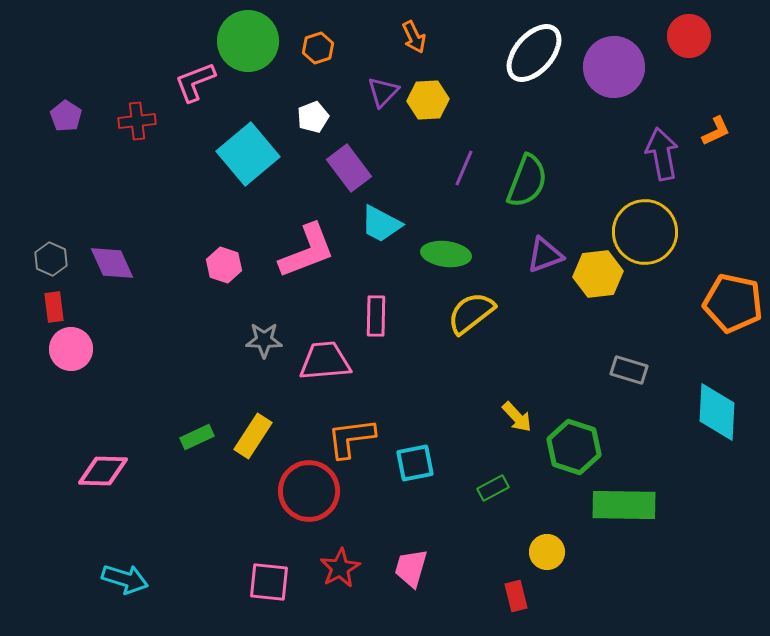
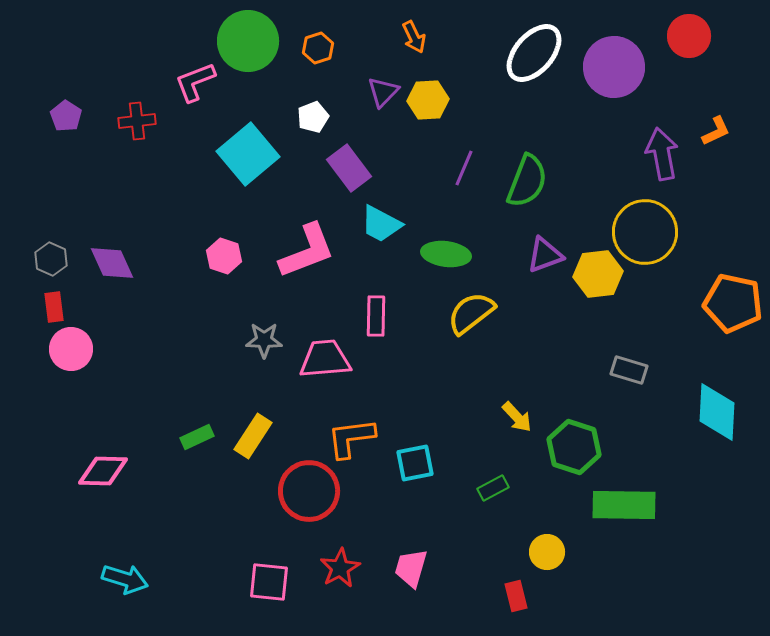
pink hexagon at (224, 265): moved 9 px up
pink trapezoid at (325, 361): moved 2 px up
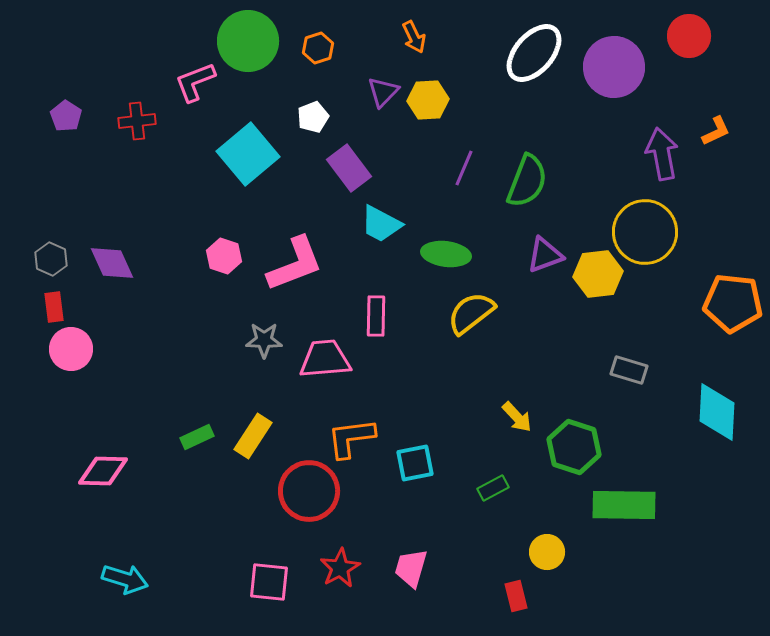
pink L-shape at (307, 251): moved 12 px left, 13 px down
orange pentagon at (733, 303): rotated 6 degrees counterclockwise
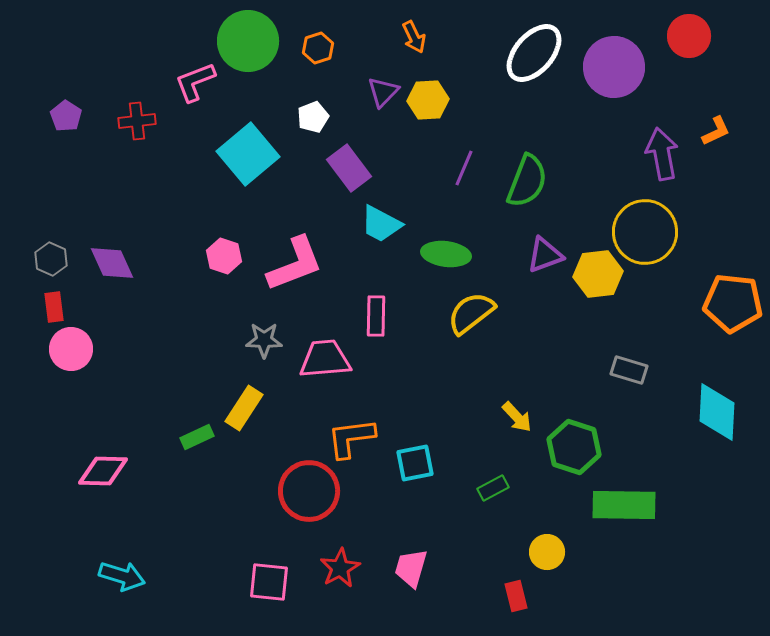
yellow rectangle at (253, 436): moved 9 px left, 28 px up
cyan arrow at (125, 579): moved 3 px left, 3 px up
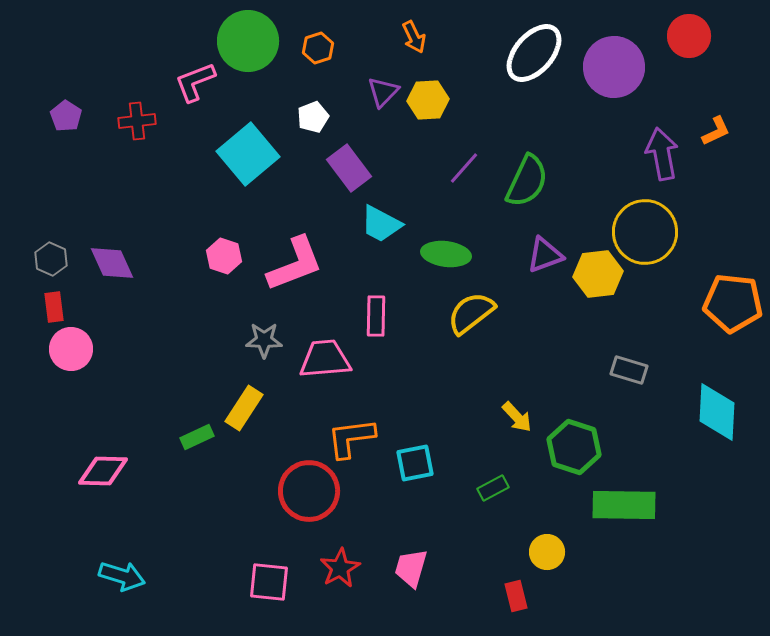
purple line at (464, 168): rotated 18 degrees clockwise
green semicircle at (527, 181): rotated 4 degrees clockwise
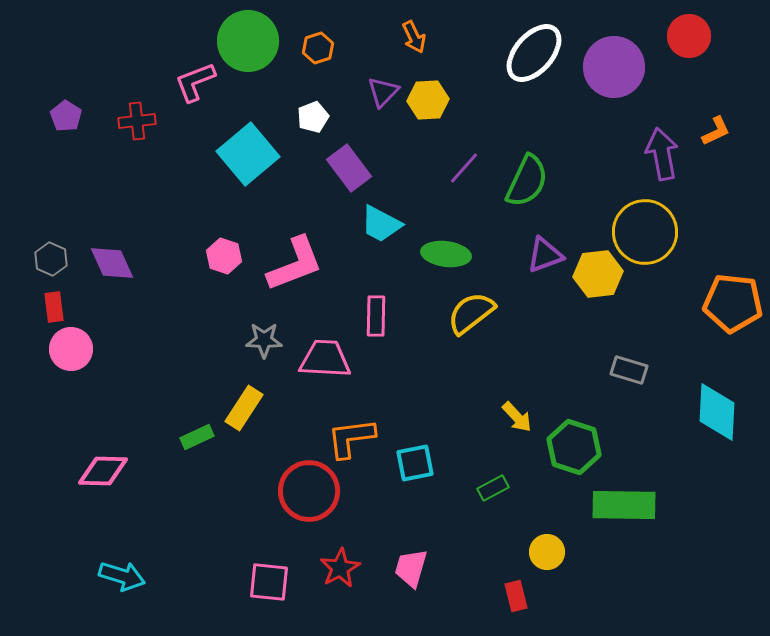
pink trapezoid at (325, 359): rotated 8 degrees clockwise
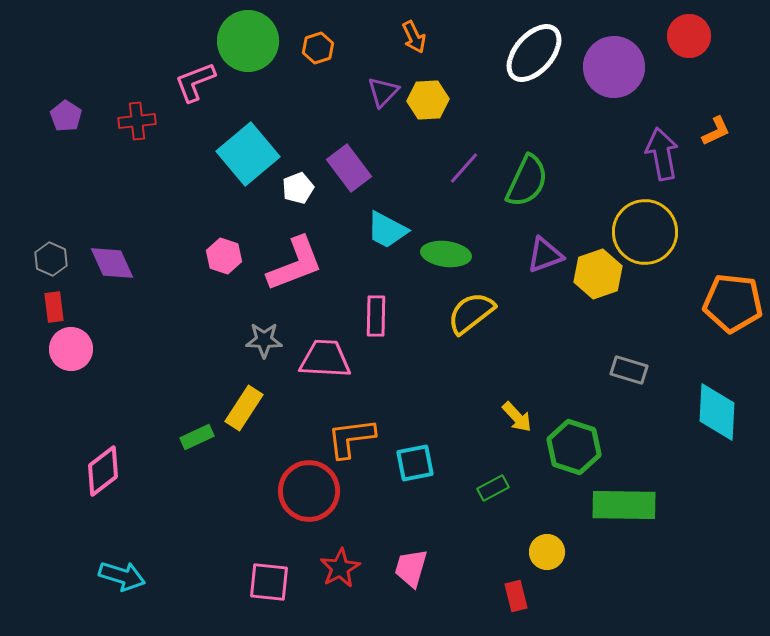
white pentagon at (313, 117): moved 15 px left, 71 px down
cyan trapezoid at (381, 224): moved 6 px right, 6 px down
yellow hexagon at (598, 274): rotated 12 degrees counterclockwise
pink diamond at (103, 471): rotated 39 degrees counterclockwise
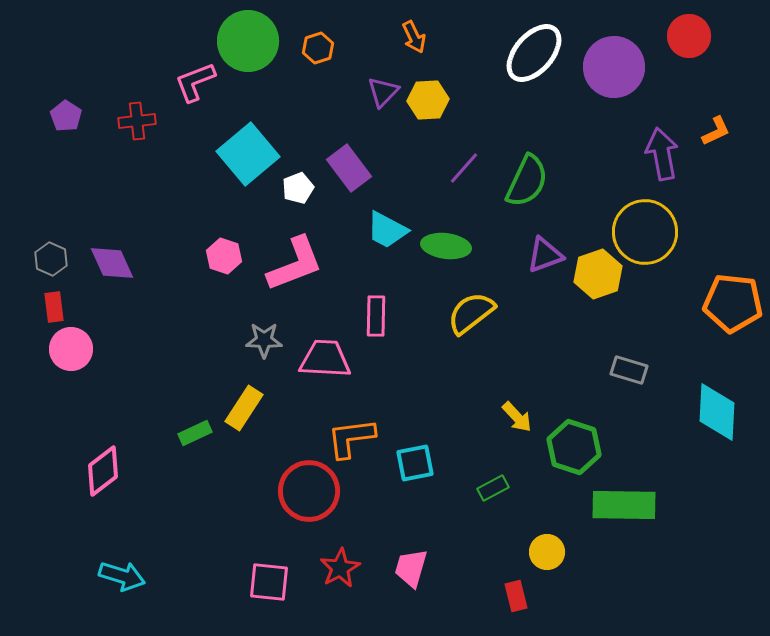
green ellipse at (446, 254): moved 8 px up
green rectangle at (197, 437): moved 2 px left, 4 px up
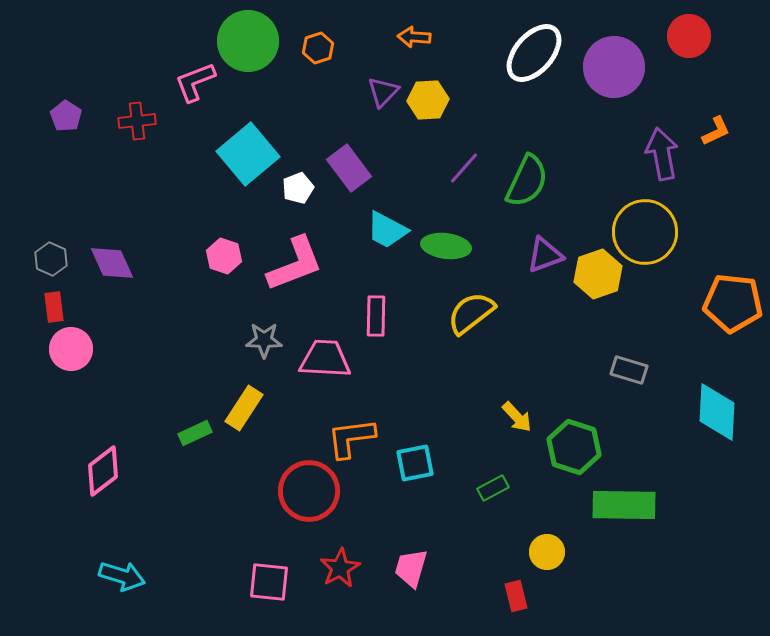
orange arrow at (414, 37): rotated 120 degrees clockwise
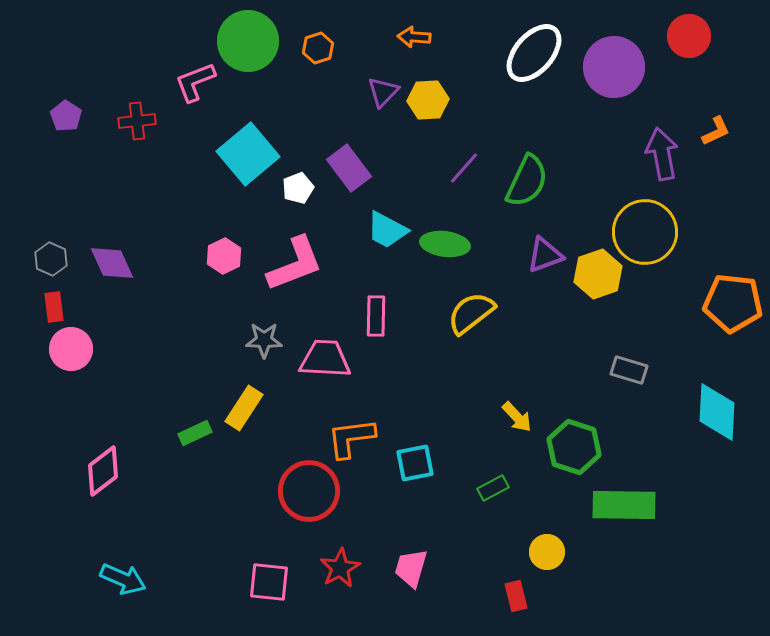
green ellipse at (446, 246): moved 1 px left, 2 px up
pink hexagon at (224, 256): rotated 16 degrees clockwise
cyan arrow at (122, 576): moved 1 px right, 3 px down; rotated 6 degrees clockwise
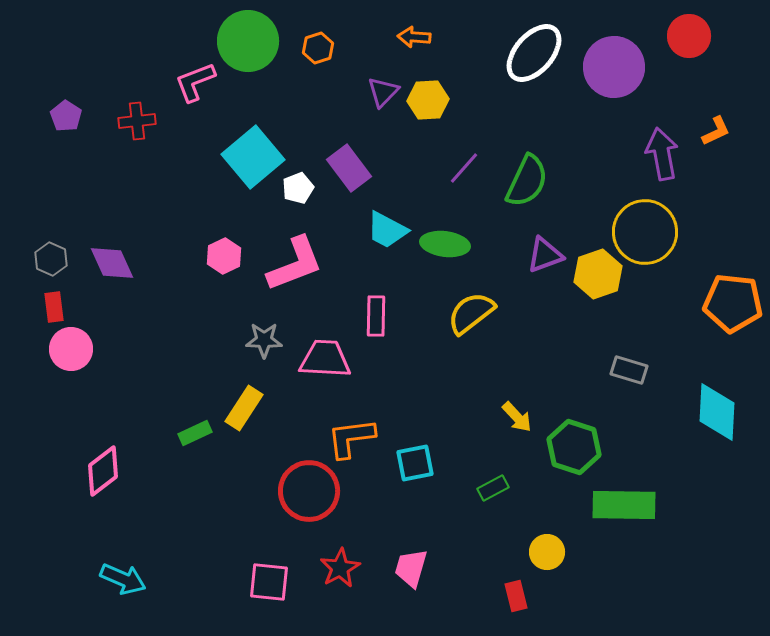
cyan square at (248, 154): moved 5 px right, 3 px down
